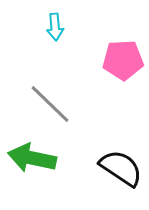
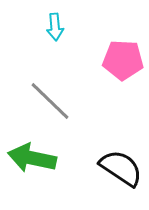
pink pentagon: rotated 6 degrees clockwise
gray line: moved 3 px up
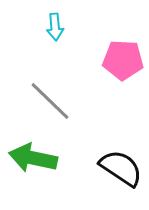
green arrow: moved 1 px right
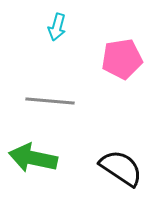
cyan arrow: moved 2 px right; rotated 20 degrees clockwise
pink pentagon: moved 1 px left, 1 px up; rotated 12 degrees counterclockwise
gray line: rotated 39 degrees counterclockwise
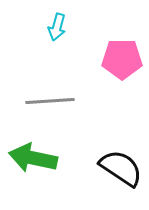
pink pentagon: rotated 9 degrees clockwise
gray line: rotated 9 degrees counterclockwise
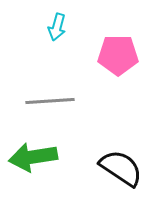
pink pentagon: moved 4 px left, 4 px up
green arrow: moved 1 px up; rotated 21 degrees counterclockwise
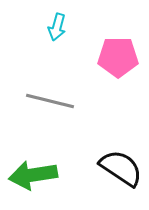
pink pentagon: moved 2 px down
gray line: rotated 18 degrees clockwise
green arrow: moved 18 px down
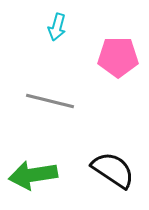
black semicircle: moved 8 px left, 2 px down
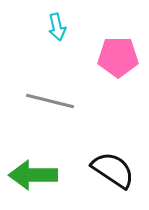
cyan arrow: rotated 28 degrees counterclockwise
green arrow: rotated 9 degrees clockwise
